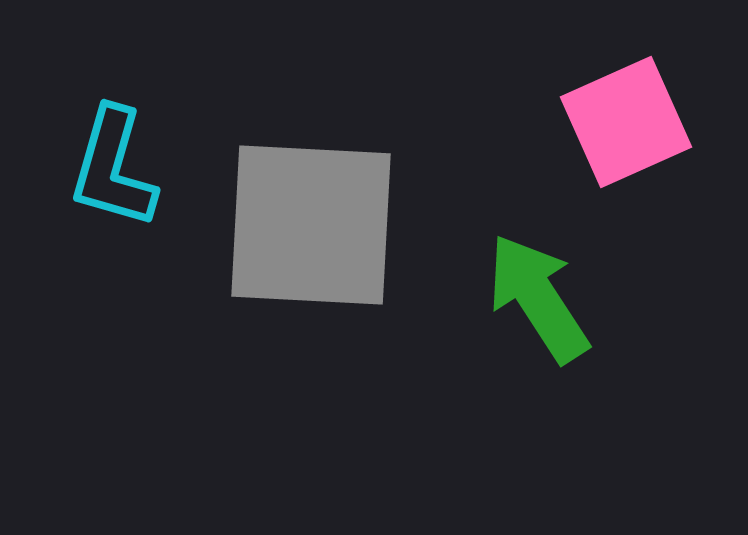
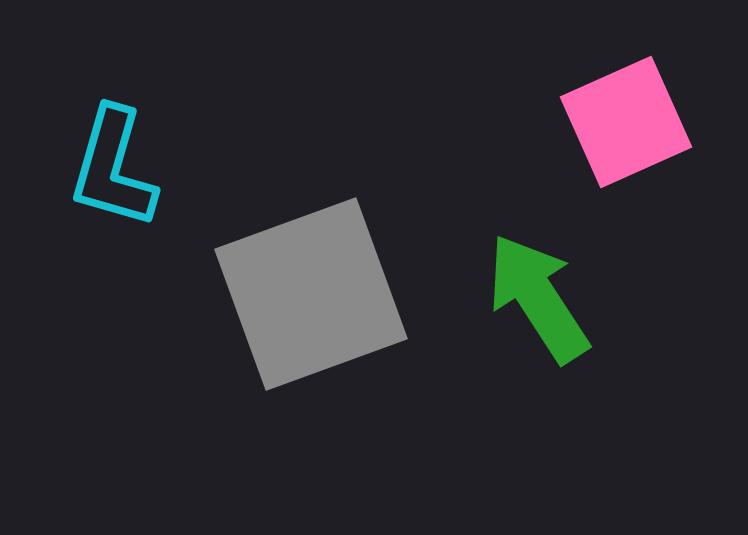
gray square: moved 69 px down; rotated 23 degrees counterclockwise
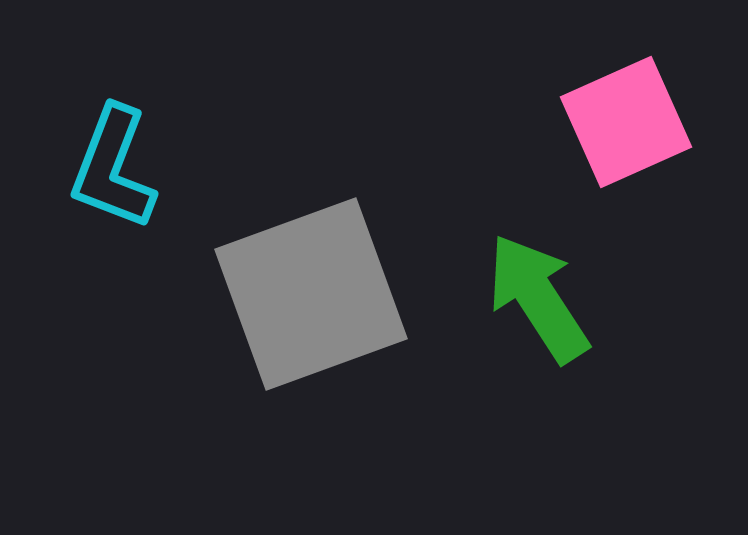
cyan L-shape: rotated 5 degrees clockwise
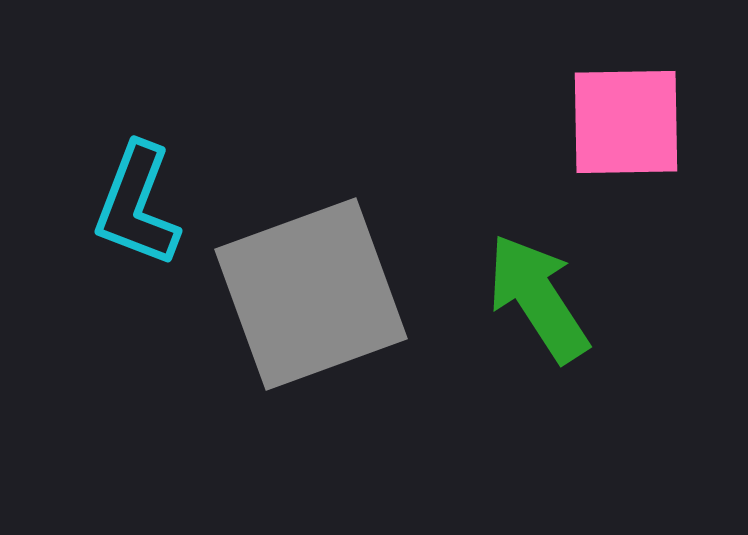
pink square: rotated 23 degrees clockwise
cyan L-shape: moved 24 px right, 37 px down
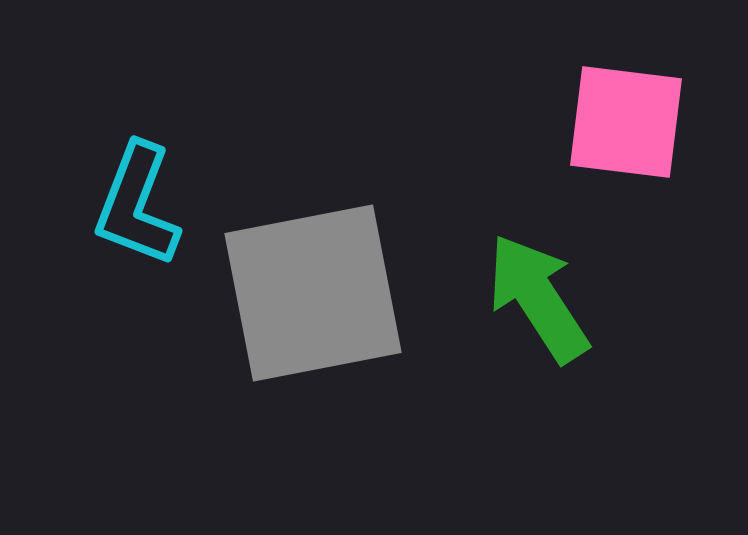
pink square: rotated 8 degrees clockwise
gray square: moved 2 px right, 1 px up; rotated 9 degrees clockwise
